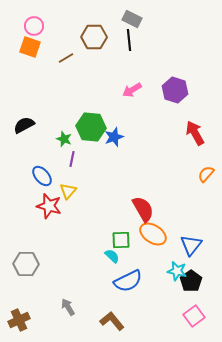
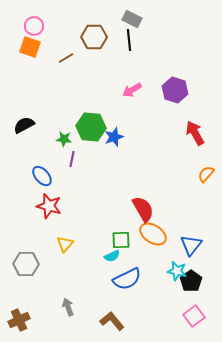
green star: rotated 14 degrees counterclockwise
yellow triangle: moved 3 px left, 53 px down
cyan semicircle: rotated 112 degrees clockwise
blue semicircle: moved 1 px left, 2 px up
gray arrow: rotated 12 degrees clockwise
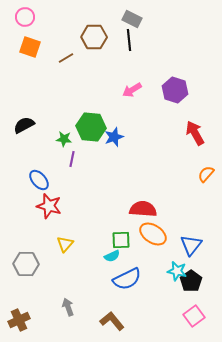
pink circle: moved 9 px left, 9 px up
blue ellipse: moved 3 px left, 4 px down
red semicircle: rotated 56 degrees counterclockwise
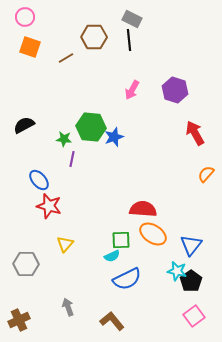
pink arrow: rotated 30 degrees counterclockwise
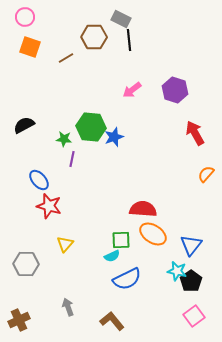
gray rectangle: moved 11 px left
pink arrow: rotated 24 degrees clockwise
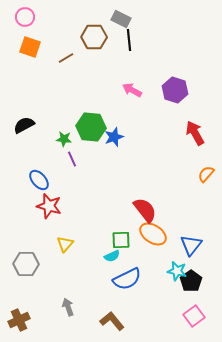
pink arrow: rotated 66 degrees clockwise
purple line: rotated 35 degrees counterclockwise
red semicircle: moved 2 px right, 1 px down; rotated 48 degrees clockwise
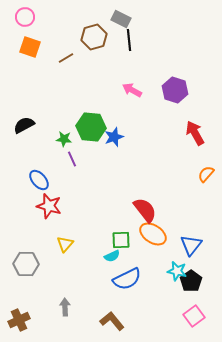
brown hexagon: rotated 15 degrees counterclockwise
gray arrow: moved 3 px left; rotated 18 degrees clockwise
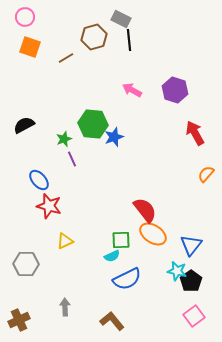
green hexagon: moved 2 px right, 3 px up
green star: rotated 28 degrees counterclockwise
yellow triangle: moved 3 px up; rotated 24 degrees clockwise
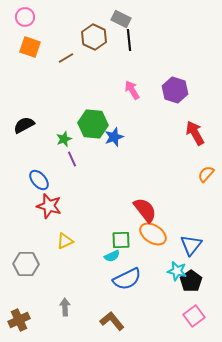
brown hexagon: rotated 20 degrees counterclockwise
pink arrow: rotated 30 degrees clockwise
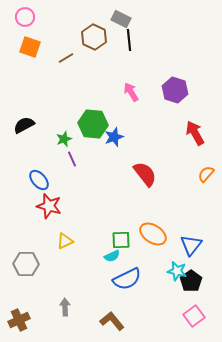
pink arrow: moved 1 px left, 2 px down
red semicircle: moved 36 px up
